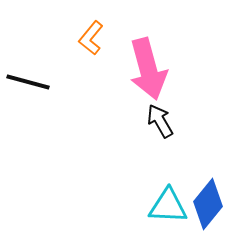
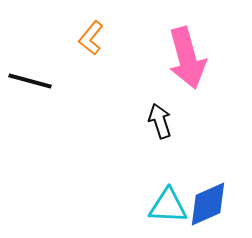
pink arrow: moved 39 px right, 11 px up
black line: moved 2 px right, 1 px up
black arrow: rotated 12 degrees clockwise
blue diamond: rotated 27 degrees clockwise
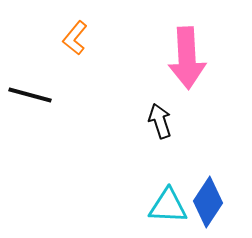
orange L-shape: moved 16 px left
pink arrow: rotated 12 degrees clockwise
black line: moved 14 px down
blue diamond: moved 2 px up; rotated 33 degrees counterclockwise
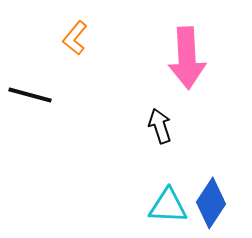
black arrow: moved 5 px down
blue diamond: moved 3 px right, 1 px down
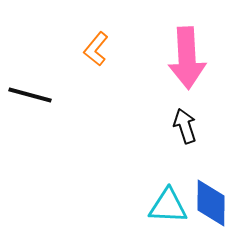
orange L-shape: moved 21 px right, 11 px down
black arrow: moved 25 px right
blue diamond: rotated 33 degrees counterclockwise
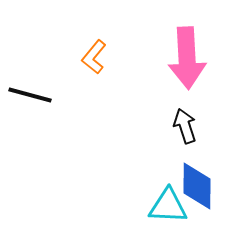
orange L-shape: moved 2 px left, 8 px down
blue diamond: moved 14 px left, 17 px up
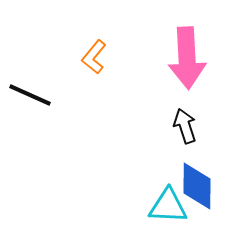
black line: rotated 9 degrees clockwise
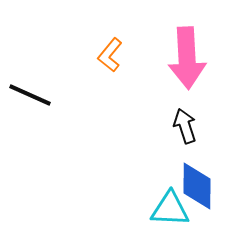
orange L-shape: moved 16 px right, 2 px up
cyan triangle: moved 2 px right, 3 px down
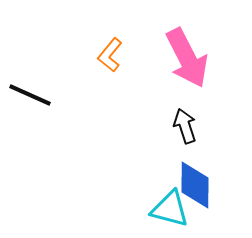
pink arrow: rotated 24 degrees counterclockwise
blue diamond: moved 2 px left, 1 px up
cyan triangle: rotated 12 degrees clockwise
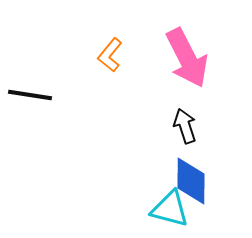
black line: rotated 15 degrees counterclockwise
blue diamond: moved 4 px left, 4 px up
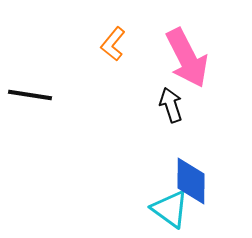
orange L-shape: moved 3 px right, 11 px up
black arrow: moved 14 px left, 21 px up
cyan triangle: rotated 21 degrees clockwise
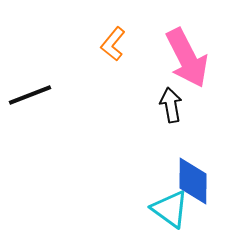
black line: rotated 30 degrees counterclockwise
black arrow: rotated 8 degrees clockwise
blue diamond: moved 2 px right
